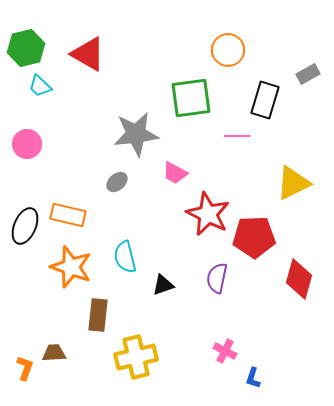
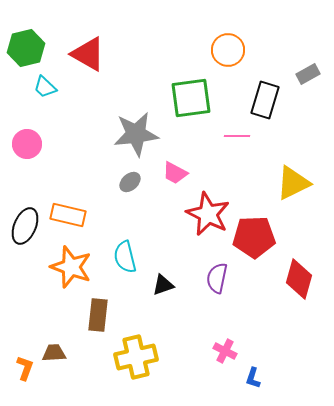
cyan trapezoid: moved 5 px right, 1 px down
gray ellipse: moved 13 px right
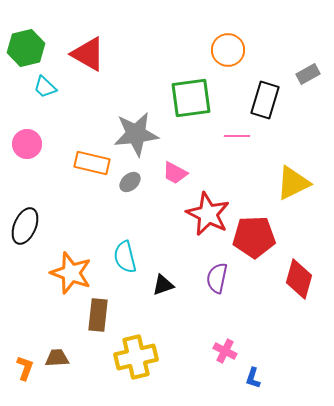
orange rectangle: moved 24 px right, 52 px up
orange star: moved 6 px down
brown trapezoid: moved 3 px right, 5 px down
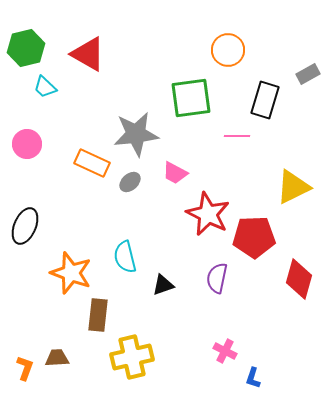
orange rectangle: rotated 12 degrees clockwise
yellow triangle: moved 4 px down
yellow cross: moved 4 px left
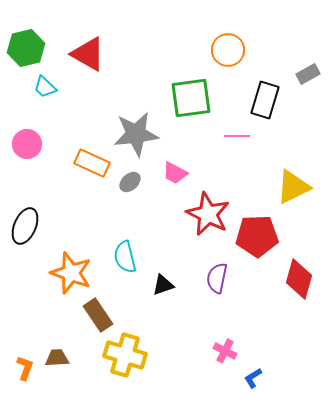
red pentagon: moved 3 px right, 1 px up
brown rectangle: rotated 40 degrees counterclockwise
yellow cross: moved 7 px left, 2 px up; rotated 30 degrees clockwise
blue L-shape: rotated 40 degrees clockwise
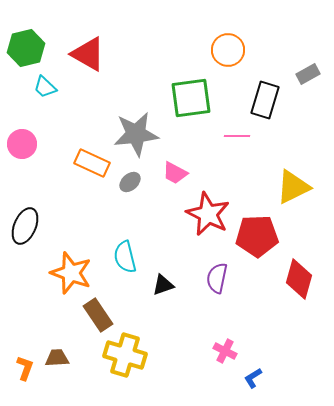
pink circle: moved 5 px left
